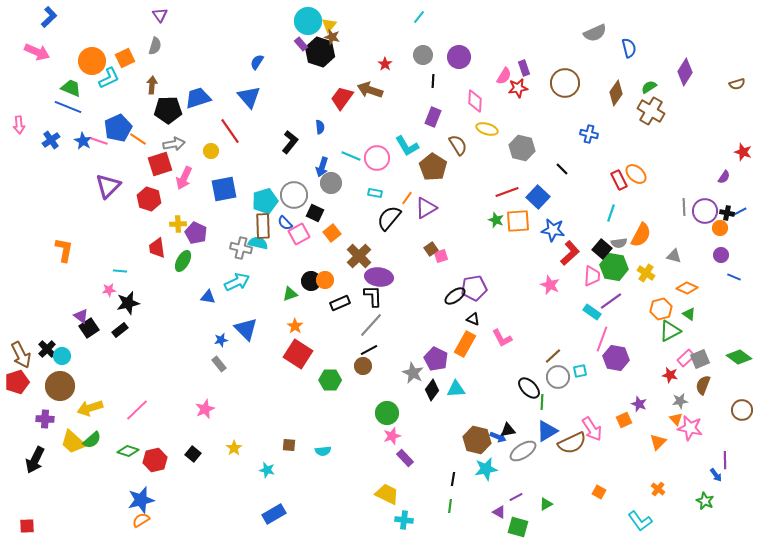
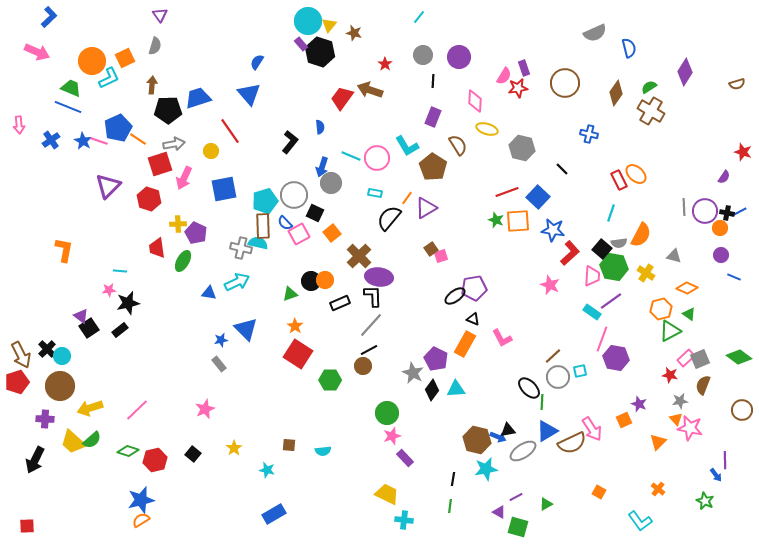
brown star at (332, 37): moved 22 px right, 4 px up
blue triangle at (249, 97): moved 3 px up
blue triangle at (208, 297): moved 1 px right, 4 px up
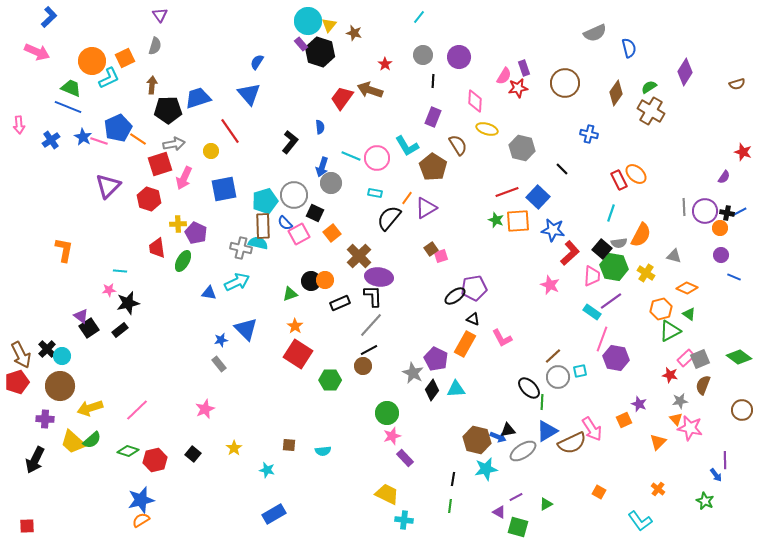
blue star at (83, 141): moved 4 px up
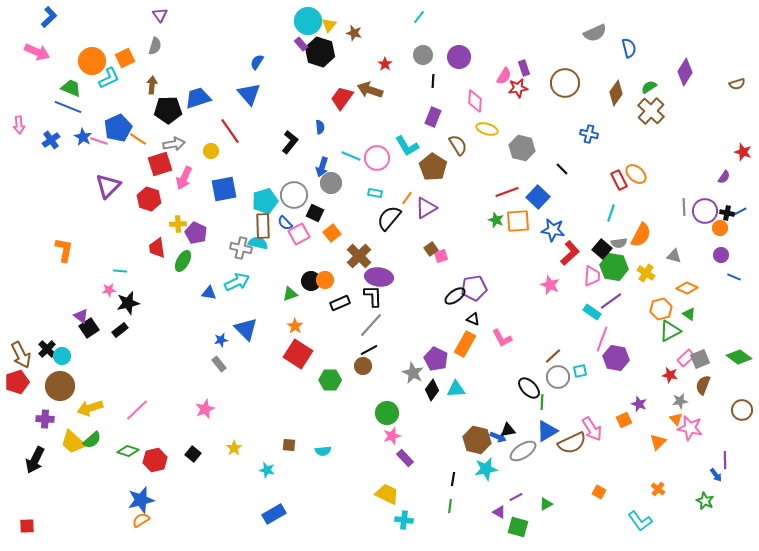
brown cross at (651, 111): rotated 12 degrees clockwise
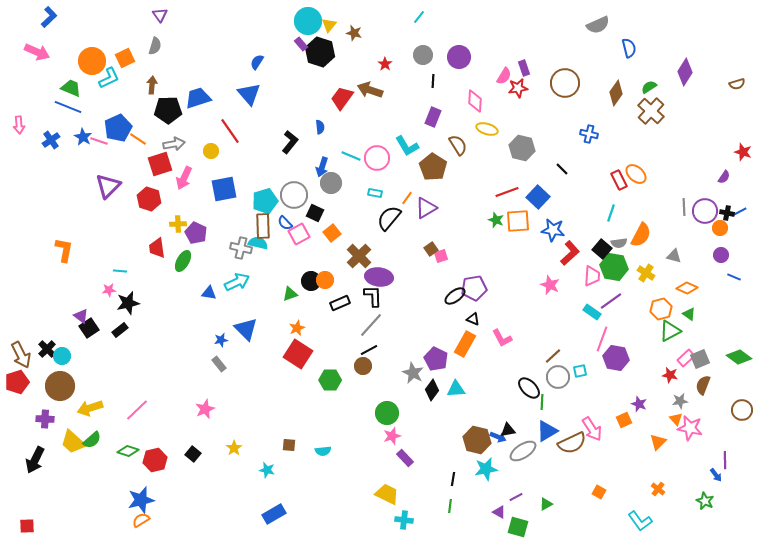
gray semicircle at (595, 33): moved 3 px right, 8 px up
orange star at (295, 326): moved 2 px right, 2 px down; rotated 14 degrees clockwise
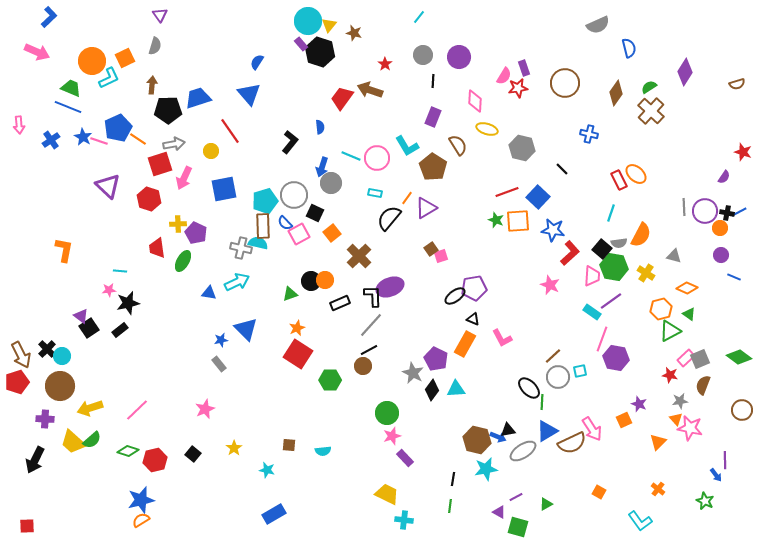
purple triangle at (108, 186): rotated 32 degrees counterclockwise
purple ellipse at (379, 277): moved 11 px right, 10 px down; rotated 28 degrees counterclockwise
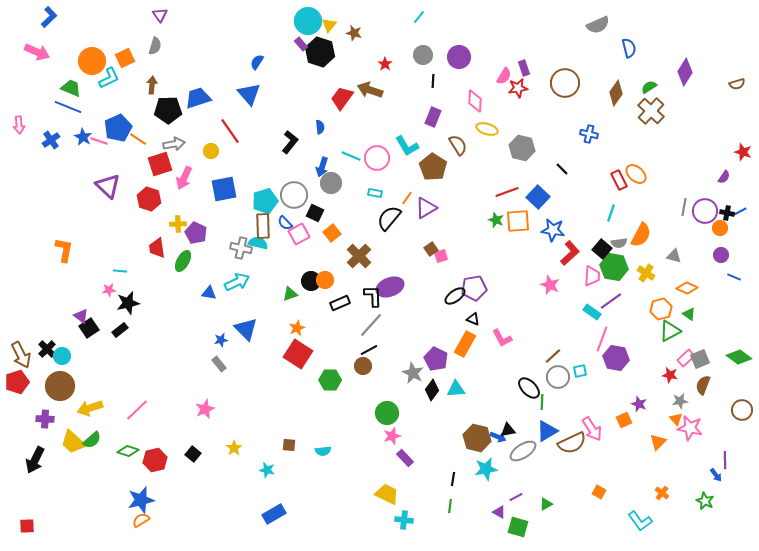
gray line at (684, 207): rotated 12 degrees clockwise
brown hexagon at (477, 440): moved 2 px up
orange cross at (658, 489): moved 4 px right, 4 px down
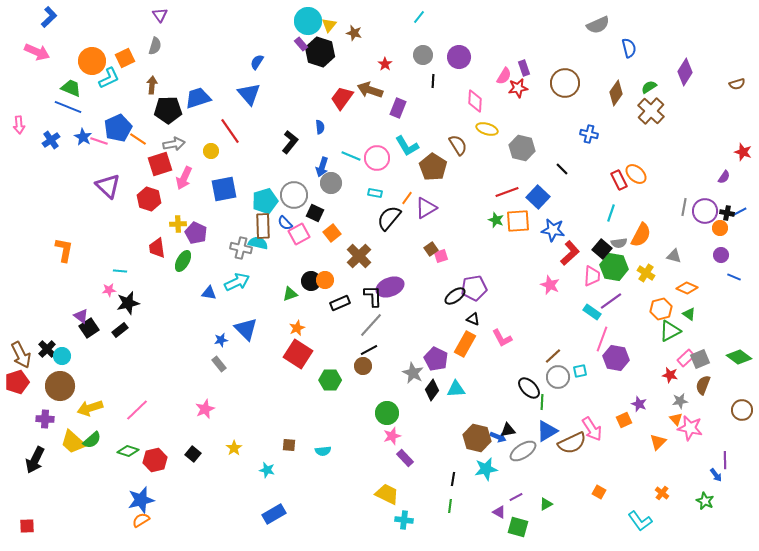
purple rectangle at (433, 117): moved 35 px left, 9 px up
